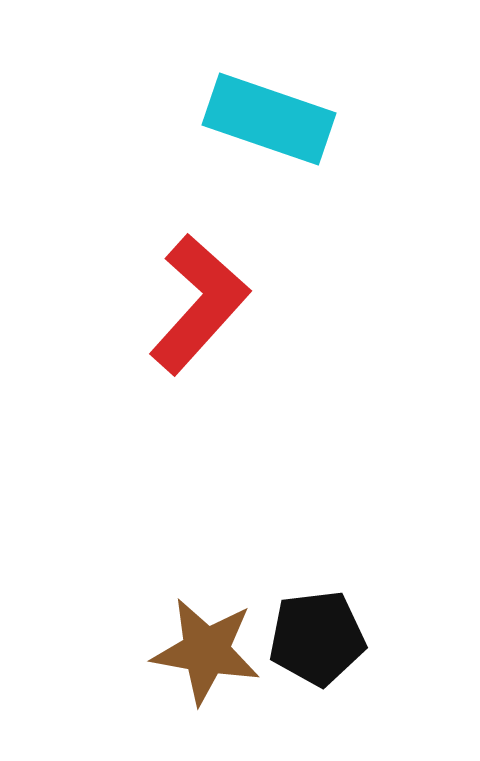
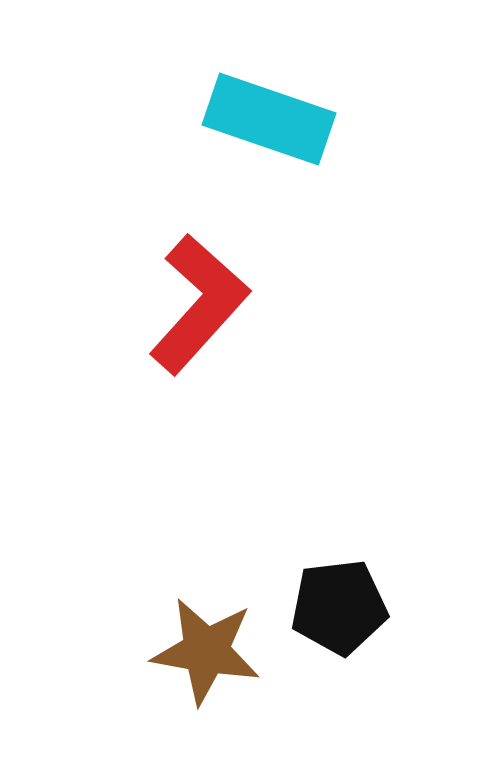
black pentagon: moved 22 px right, 31 px up
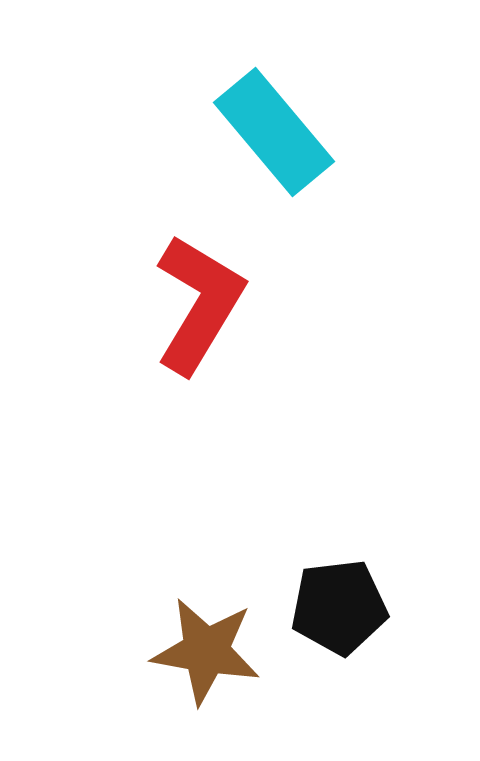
cyan rectangle: moved 5 px right, 13 px down; rotated 31 degrees clockwise
red L-shape: rotated 11 degrees counterclockwise
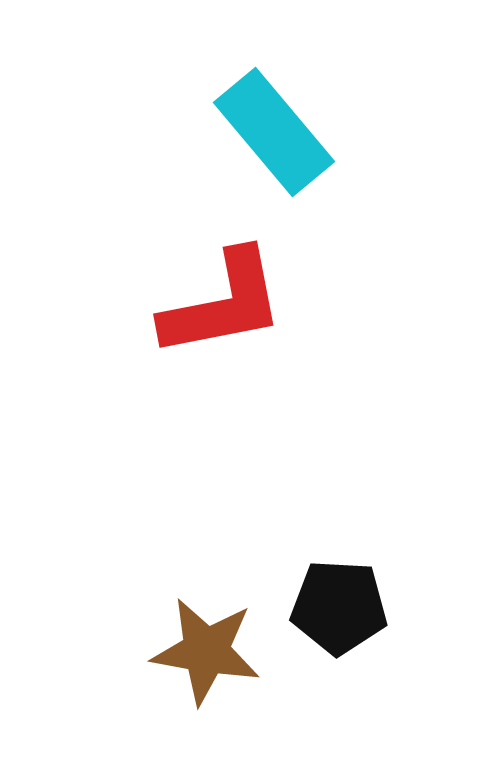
red L-shape: moved 24 px right; rotated 48 degrees clockwise
black pentagon: rotated 10 degrees clockwise
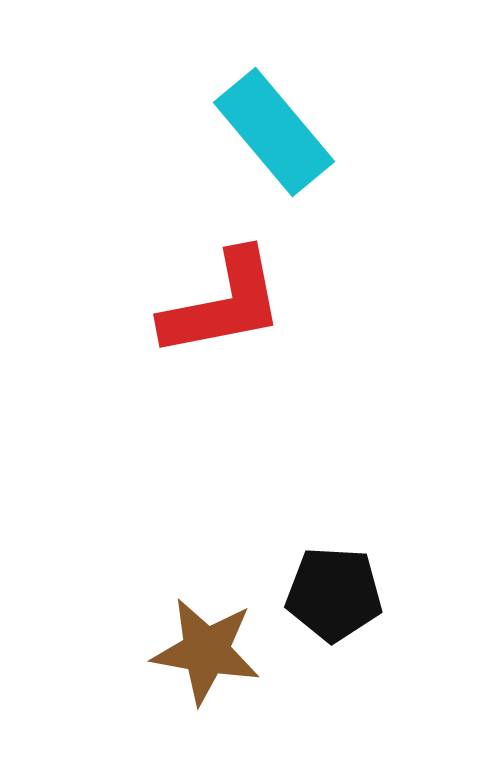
black pentagon: moved 5 px left, 13 px up
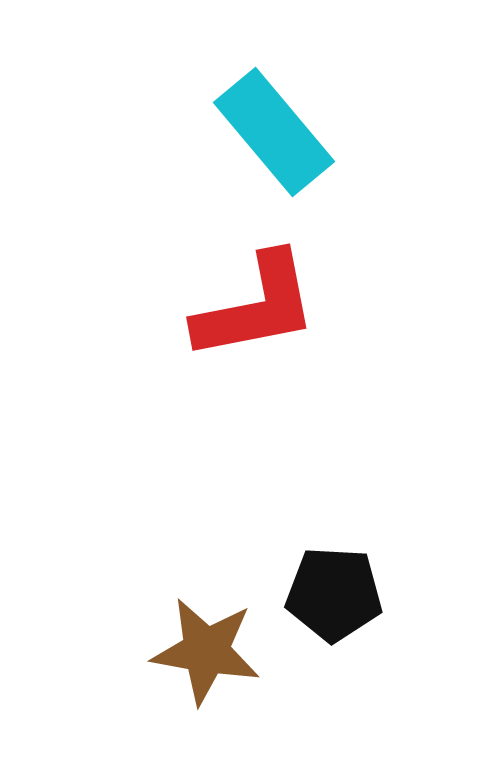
red L-shape: moved 33 px right, 3 px down
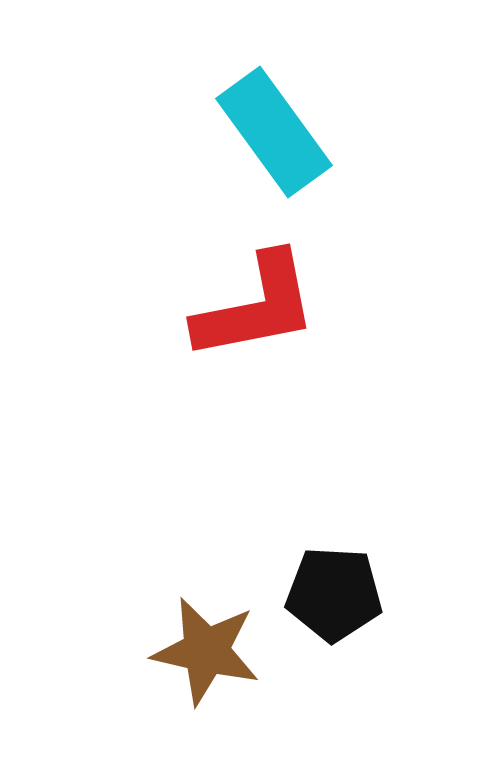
cyan rectangle: rotated 4 degrees clockwise
brown star: rotated 3 degrees clockwise
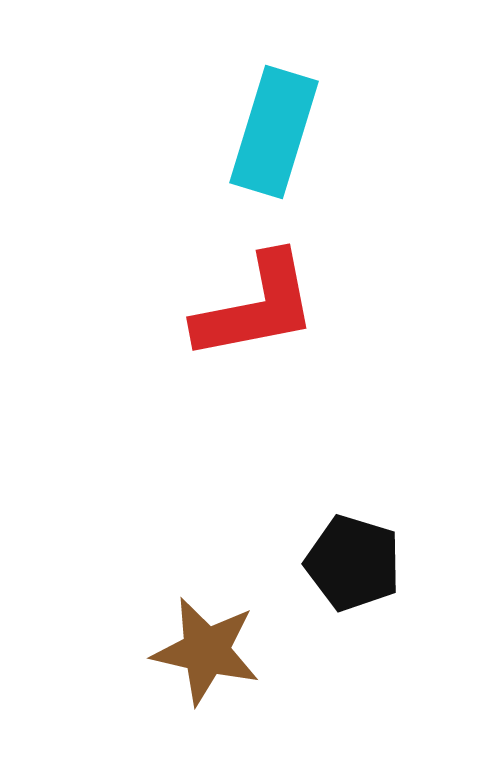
cyan rectangle: rotated 53 degrees clockwise
black pentagon: moved 19 px right, 31 px up; rotated 14 degrees clockwise
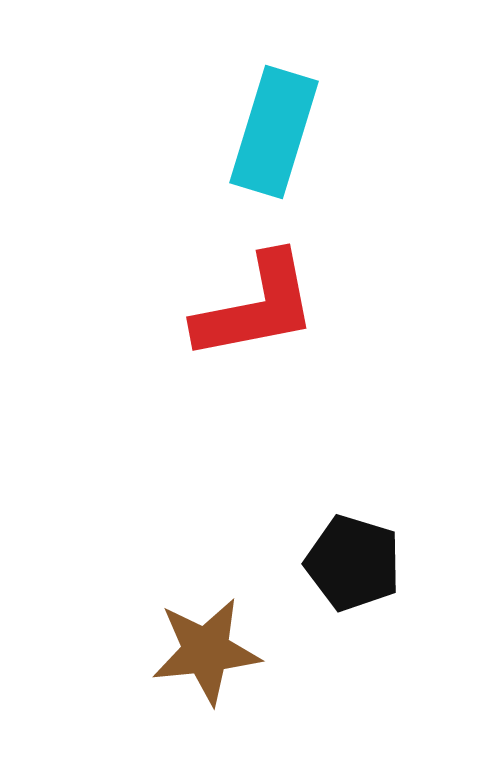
brown star: rotated 19 degrees counterclockwise
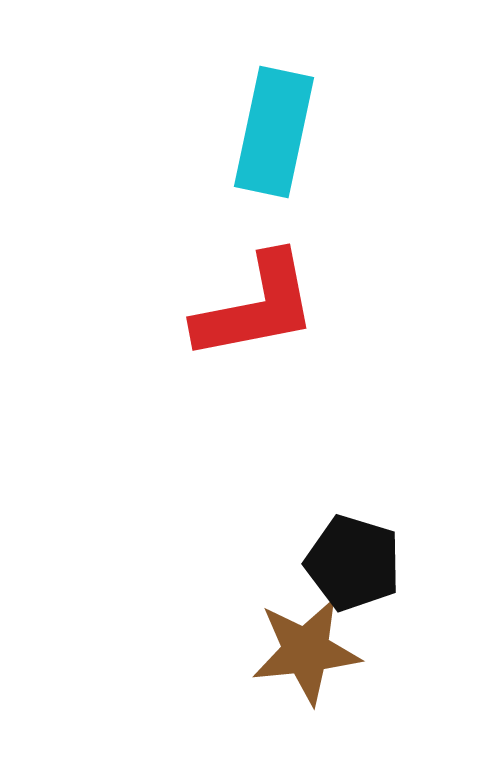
cyan rectangle: rotated 5 degrees counterclockwise
brown star: moved 100 px right
